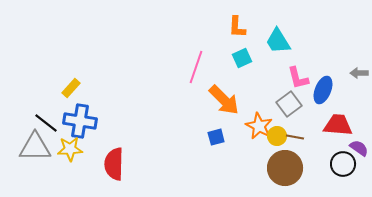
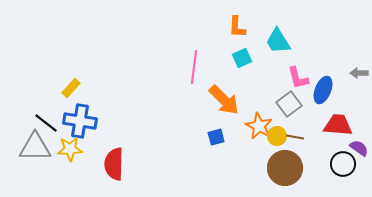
pink line: moved 2 px left; rotated 12 degrees counterclockwise
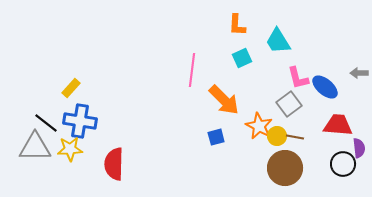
orange L-shape: moved 2 px up
pink line: moved 2 px left, 3 px down
blue ellipse: moved 2 px right, 3 px up; rotated 72 degrees counterclockwise
purple semicircle: rotated 48 degrees clockwise
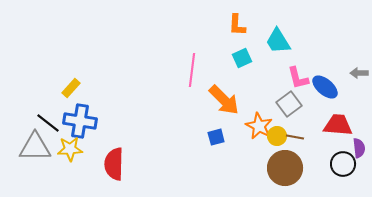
black line: moved 2 px right
